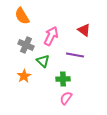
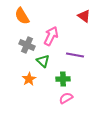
red triangle: moved 14 px up
gray cross: moved 1 px right
orange star: moved 5 px right, 3 px down
pink semicircle: rotated 24 degrees clockwise
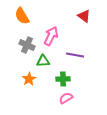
green triangle: rotated 48 degrees counterclockwise
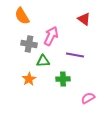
red triangle: moved 3 px down
gray cross: moved 2 px right, 1 px up; rotated 14 degrees counterclockwise
pink semicircle: moved 22 px right
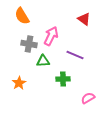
purple line: rotated 12 degrees clockwise
orange star: moved 10 px left, 4 px down
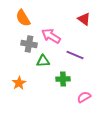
orange semicircle: moved 1 px right, 2 px down
pink arrow: rotated 84 degrees counterclockwise
pink semicircle: moved 4 px left, 1 px up
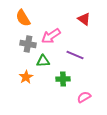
pink arrow: rotated 66 degrees counterclockwise
gray cross: moved 1 px left
orange star: moved 7 px right, 6 px up
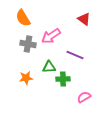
green triangle: moved 6 px right, 6 px down
orange star: moved 1 px down; rotated 24 degrees clockwise
